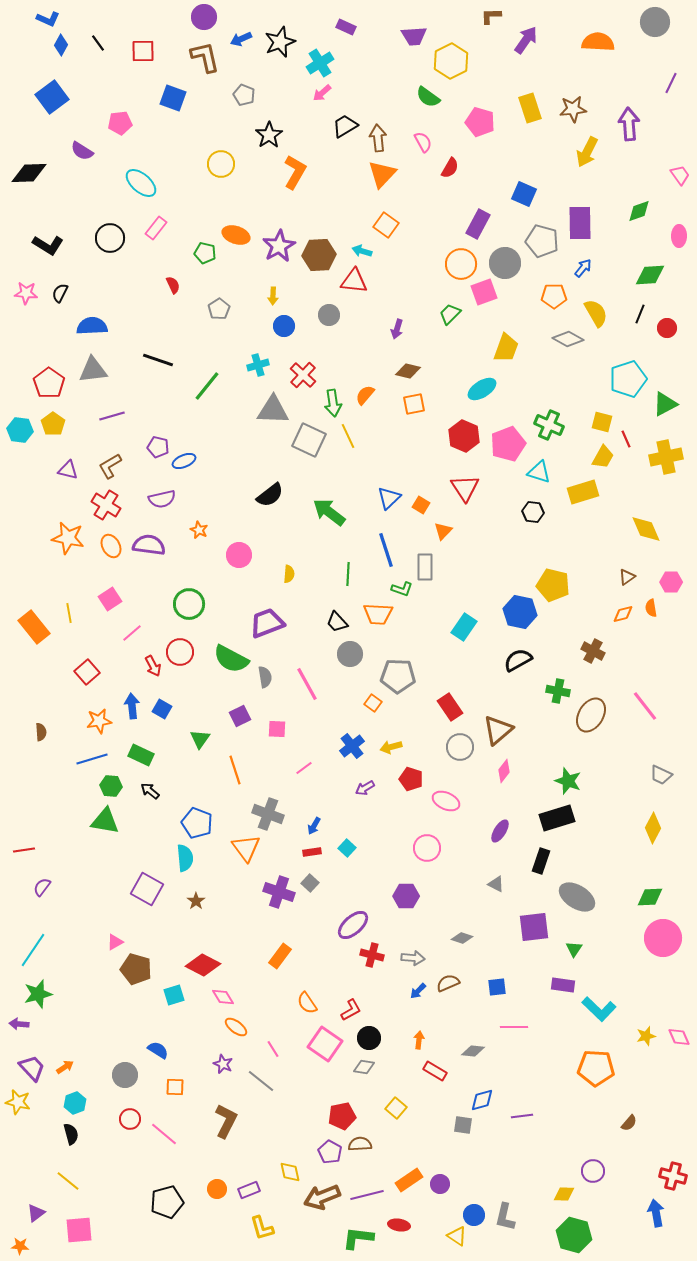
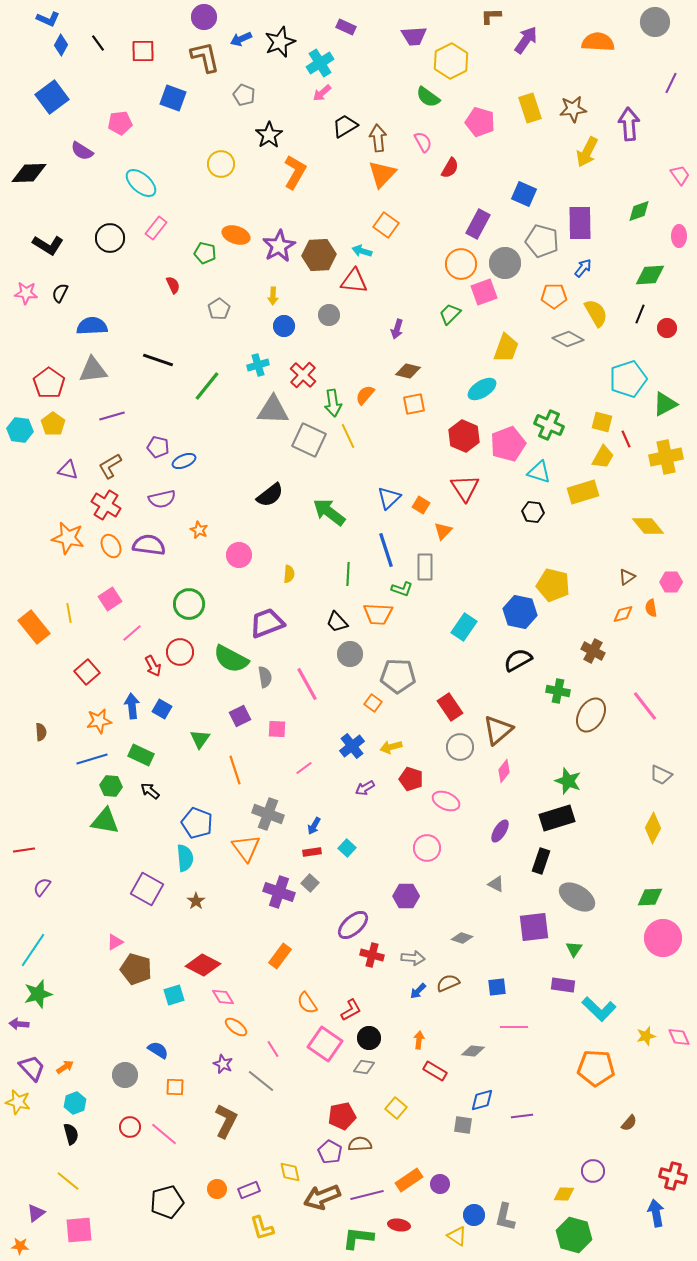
yellow diamond at (646, 529): moved 2 px right, 3 px up; rotated 16 degrees counterclockwise
red circle at (130, 1119): moved 8 px down
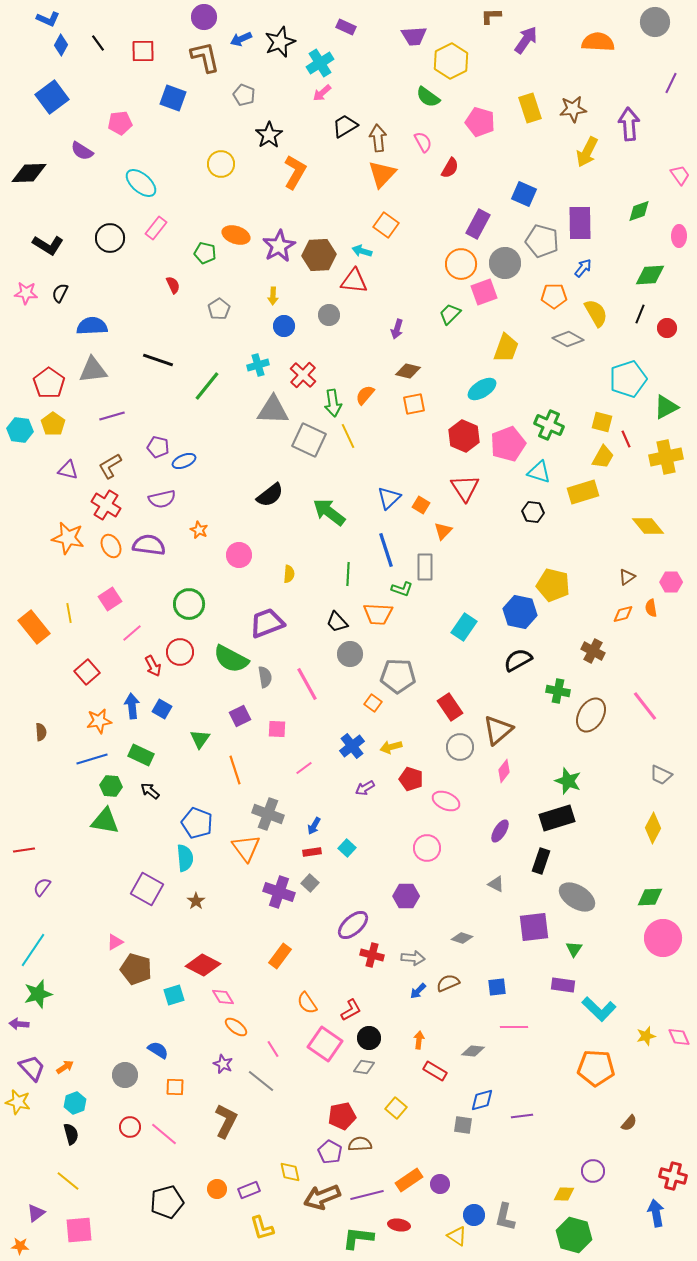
green triangle at (665, 404): moved 1 px right, 3 px down
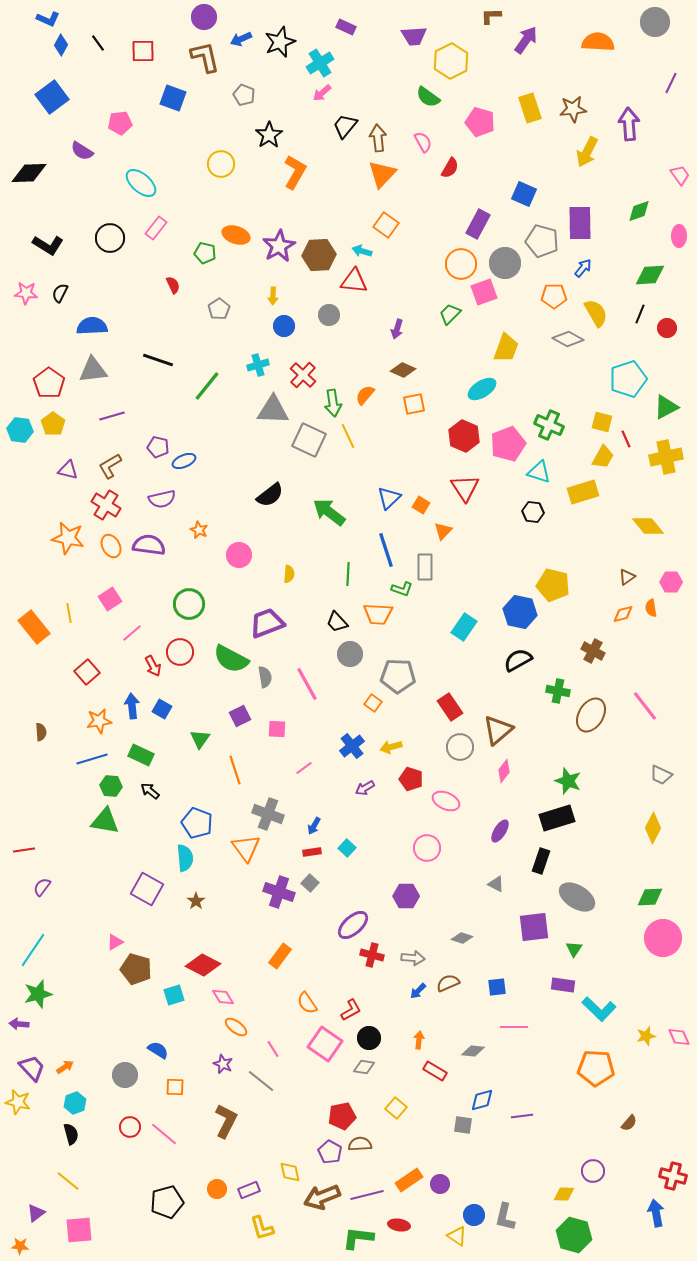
black trapezoid at (345, 126): rotated 20 degrees counterclockwise
brown diamond at (408, 371): moved 5 px left, 1 px up; rotated 10 degrees clockwise
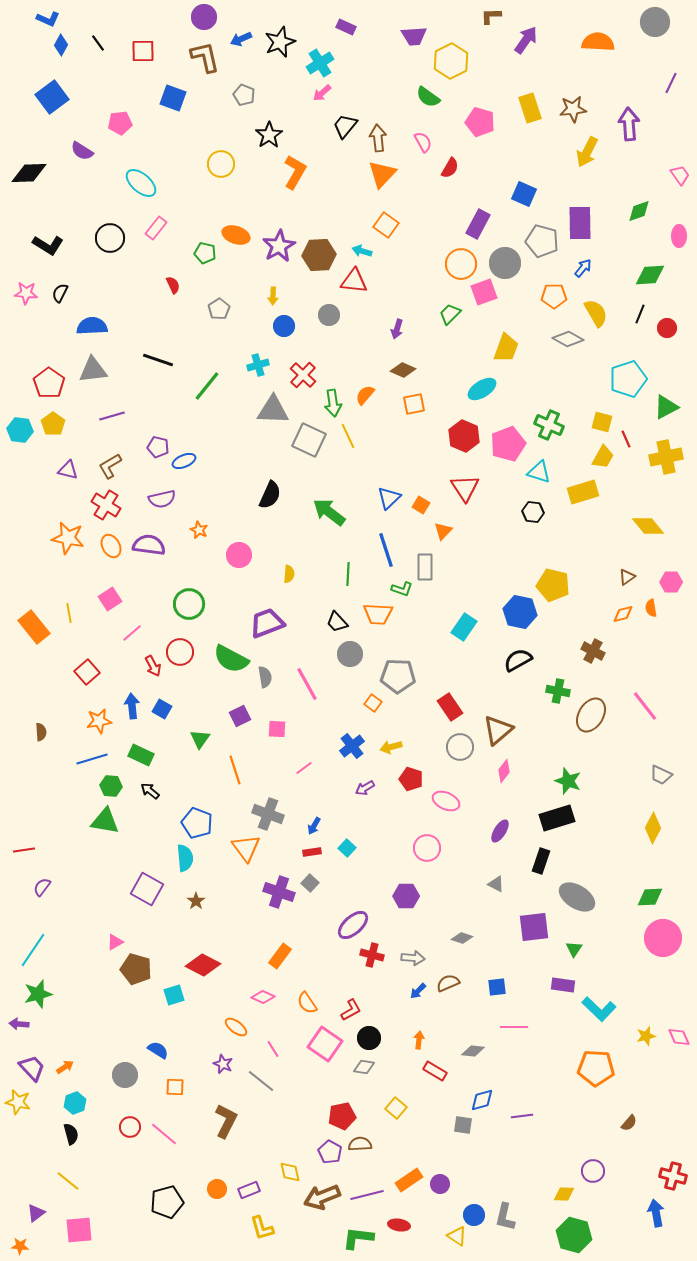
black semicircle at (270, 495): rotated 28 degrees counterclockwise
pink diamond at (223, 997): moved 40 px right; rotated 35 degrees counterclockwise
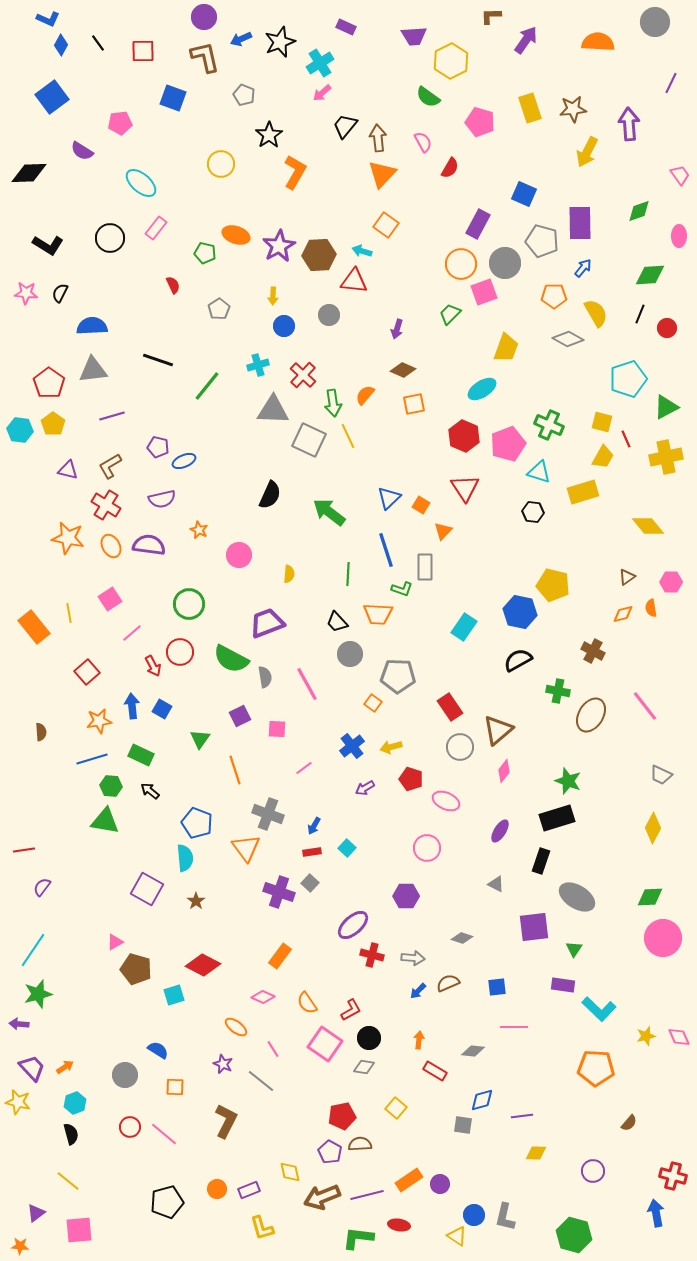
yellow diamond at (564, 1194): moved 28 px left, 41 px up
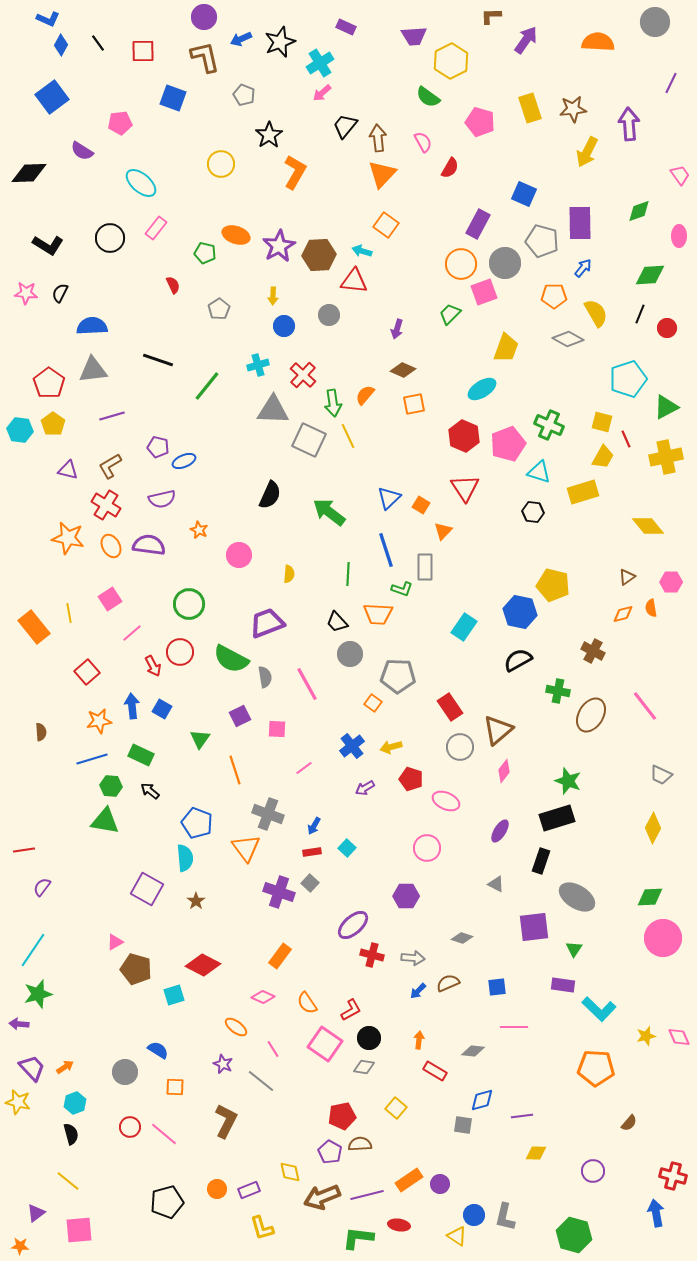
gray circle at (125, 1075): moved 3 px up
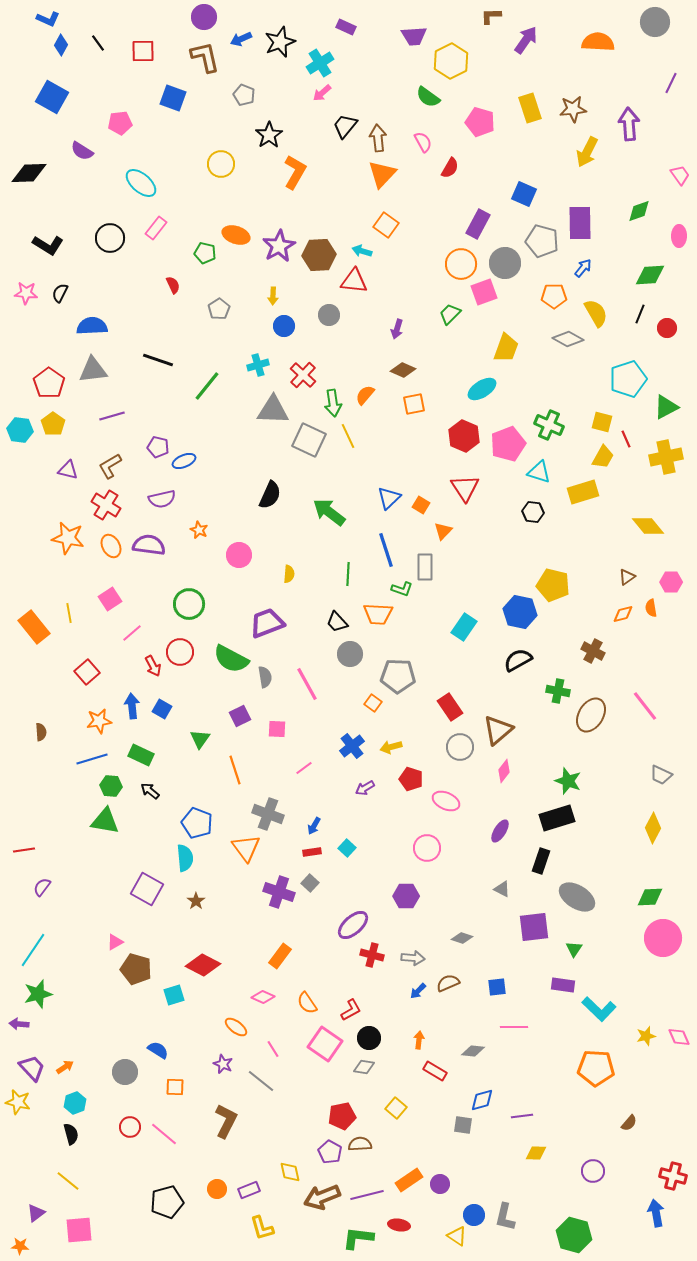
blue square at (52, 97): rotated 24 degrees counterclockwise
gray triangle at (496, 884): moved 6 px right, 5 px down
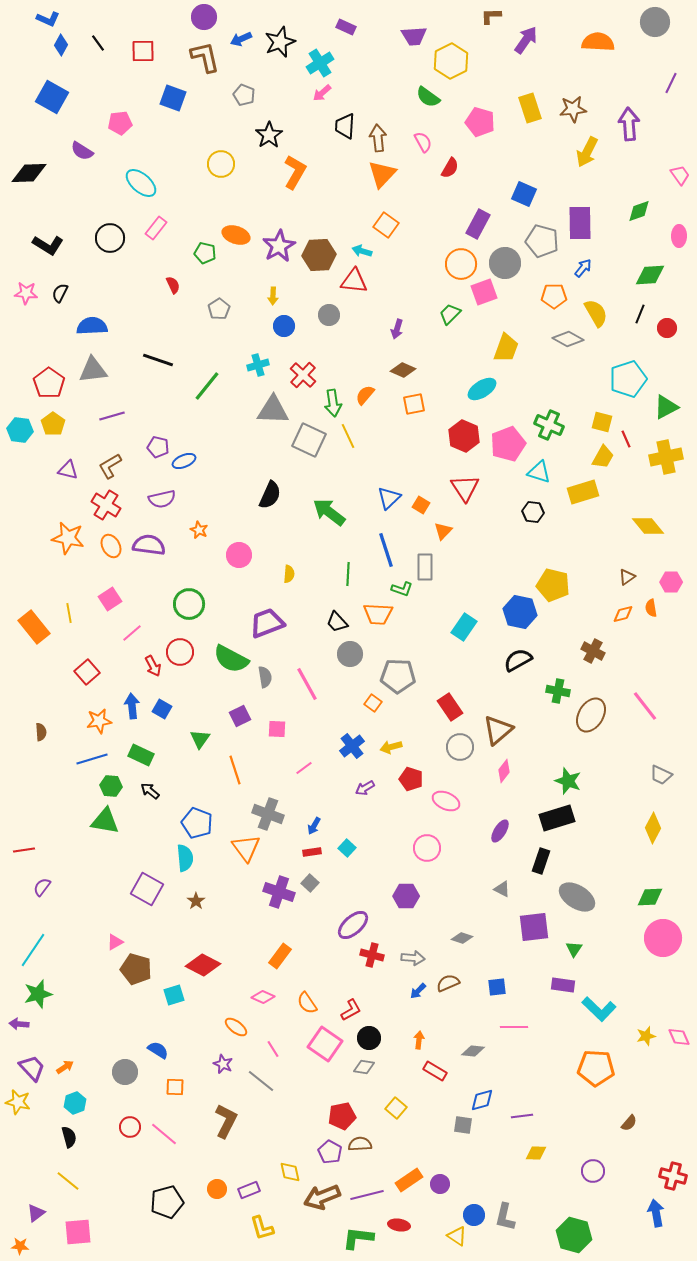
black trapezoid at (345, 126): rotated 36 degrees counterclockwise
black semicircle at (71, 1134): moved 2 px left, 3 px down
pink square at (79, 1230): moved 1 px left, 2 px down
